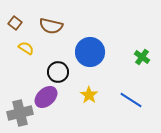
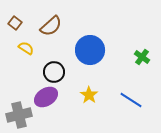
brown semicircle: rotated 55 degrees counterclockwise
blue circle: moved 2 px up
black circle: moved 4 px left
purple ellipse: rotated 10 degrees clockwise
gray cross: moved 1 px left, 2 px down
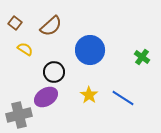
yellow semicircle: moved 1 px left, 1 px down
blue line: moved 8 px left, 2 px up
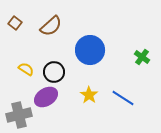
yellow semicircle: moved 1 px right, 20 px down
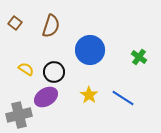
brown semicircle: rotated 30 degrees counterclockwise
green cross: moved 3 px left
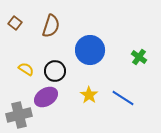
black circle: moved 1 px right, 1 px up
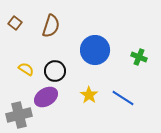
blue circle: moved 5 px right
green cross: rotated 14 degrees counterclockwise
